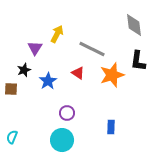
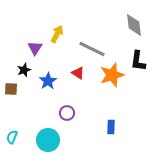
cyan circle: moved 14 px left
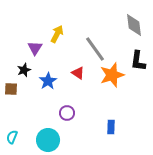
gray line: moved 3 px right; rotated 28 degrees clockwise
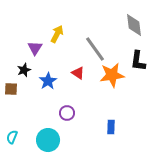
orange star: rotated 10 degrees clockwise
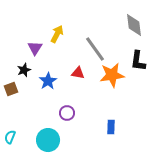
red triangle: rotated 24 degrees counterclockwise
brown square: rotated 24 degrees counterclockwise
cyan semicircle: moved 2 px left
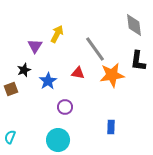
purple triangle: moved 2 px up
purple circle: moved 2 px left, 6 px up
cyan circle: moved 10 px right
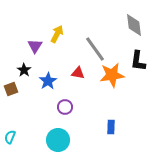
black star: rotated 16 degrees counterclockwise
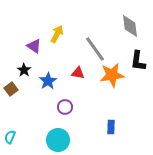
gray diamond: moved 4 px left, 1 px down
purple triangle: moved 1 px left; rotated 28 degrees counterclockwise
brown square: rotated 16 degrees counterclockwise
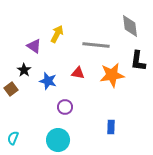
gray line: moved 1 px right, 4 px up; rotated 48 degrees counterclockwise
blue star: rotated 24 degrees counterclockwise
cyan semicircle: moved 3 px right, 1 px down
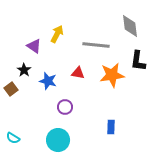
cyan semicircle: rotated 80 degrees counterclockwise
